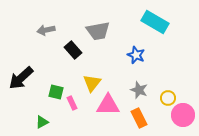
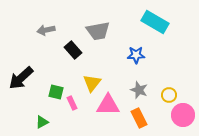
blue star: rotated 24 degrees counterclockwise
yellow circle: moved 1 px right, 3 px up
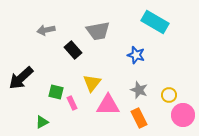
blue star: rotated 18 degrees clockwise
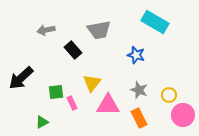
gray trapezoid: moved 1 px right, 1 px up
green square: rotated 21 degrees counterclockwise
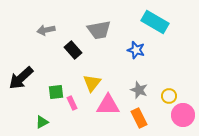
blue star: moved 5 px up
yellow circle: moved 1 px down
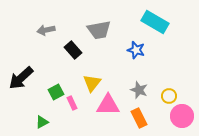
green square: rotated 21 degrees counterclockwise
pink circle: moved 1 px left, 1 px down
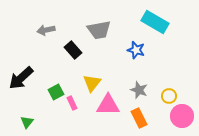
green triangle: moved 15 px left; rotated 24 degrees counterclockwise
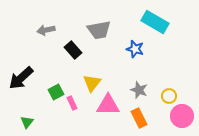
blue star: moved 1 px left, 1 px up
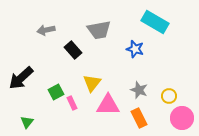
pink circle: moved 2 px down
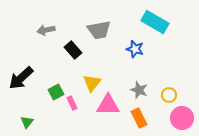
yellow circle: moved 1 px up
